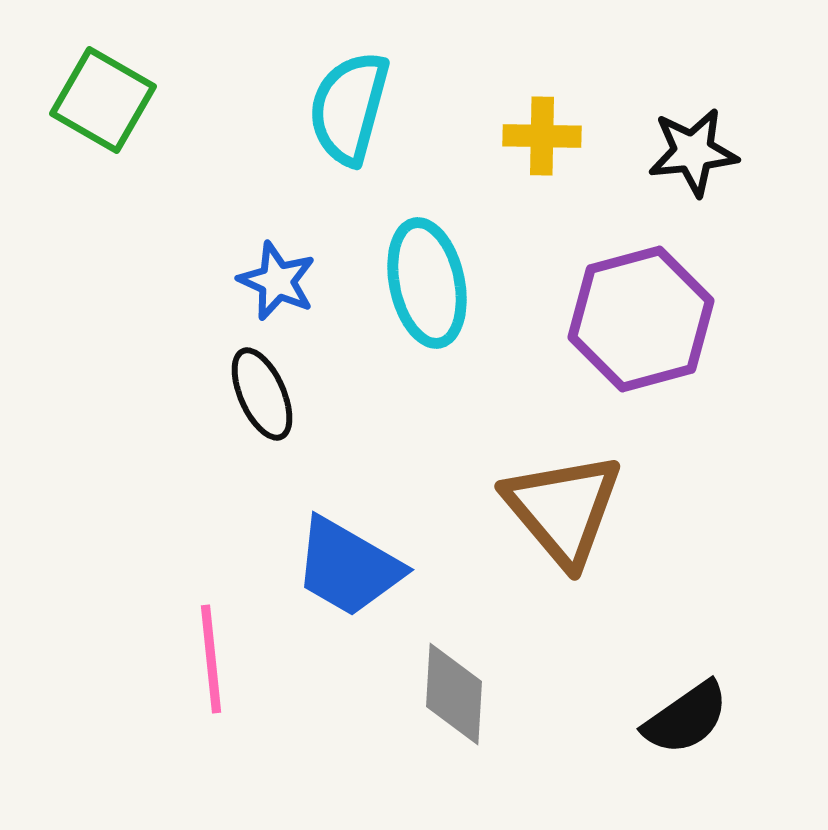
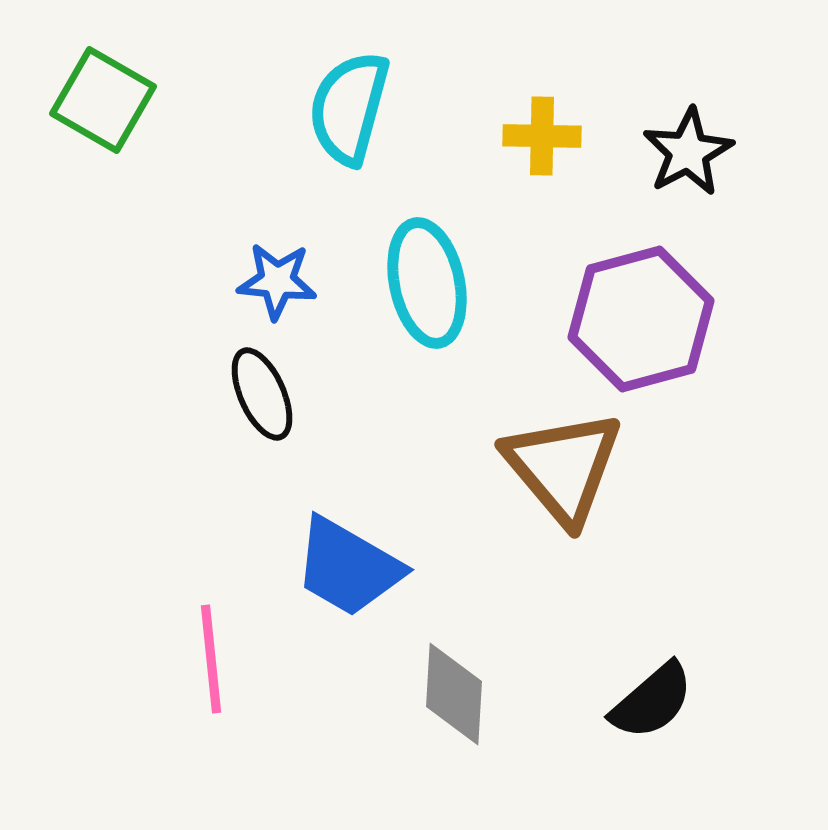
black star: moved 5 px left; rotated 22 degrees counterclockwise
blue star: rotated 18 degrees counterclockwise
brown triangle: moved 42 px up
black semicircle: moved 34 px left, 17 px up; rotated 6 degrees counterclockwise
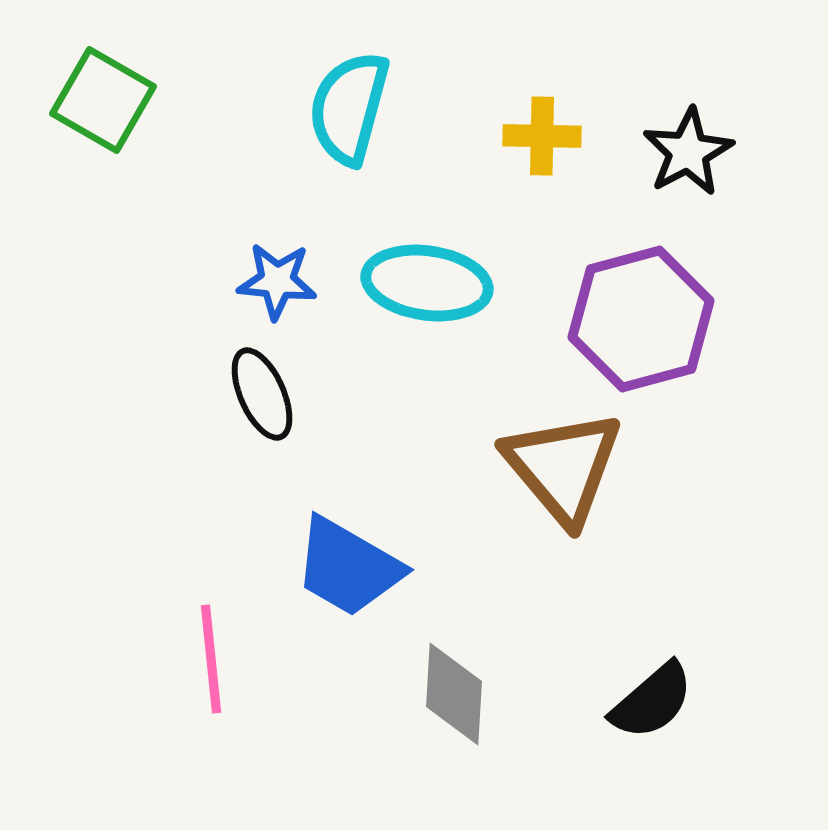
cyan ellipse: rotated 70 degrees counterclockwise
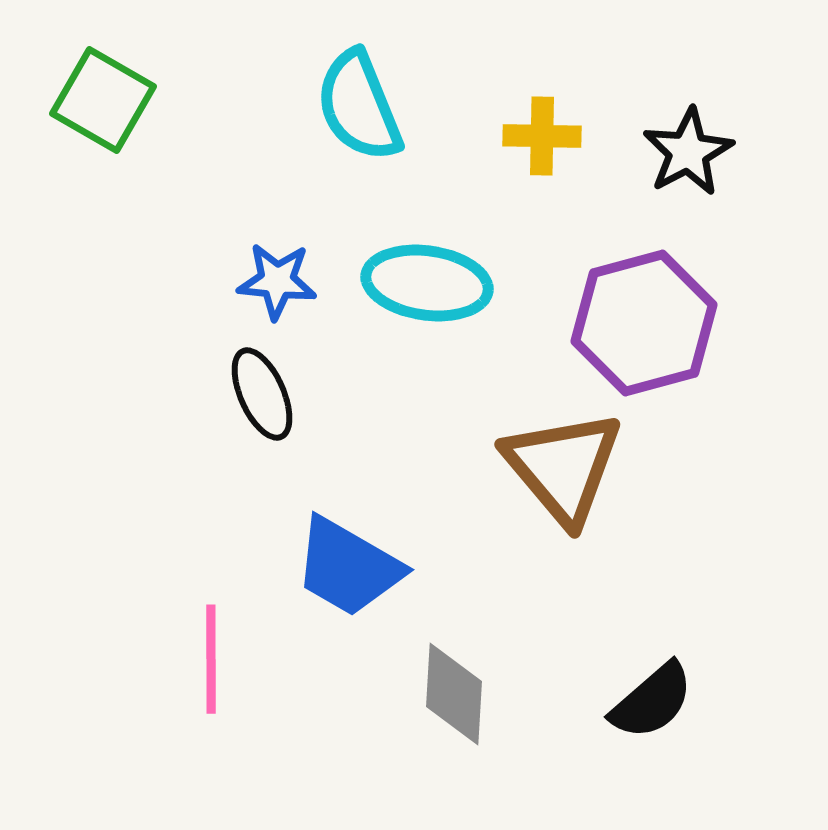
cyan semicircle: moved 10 px right, 2 px up; rotated 37 degrees counterclockwise
purple hexagon: moved 3 px right, 4 px down
pink line: rotated 6 degrees clockwise
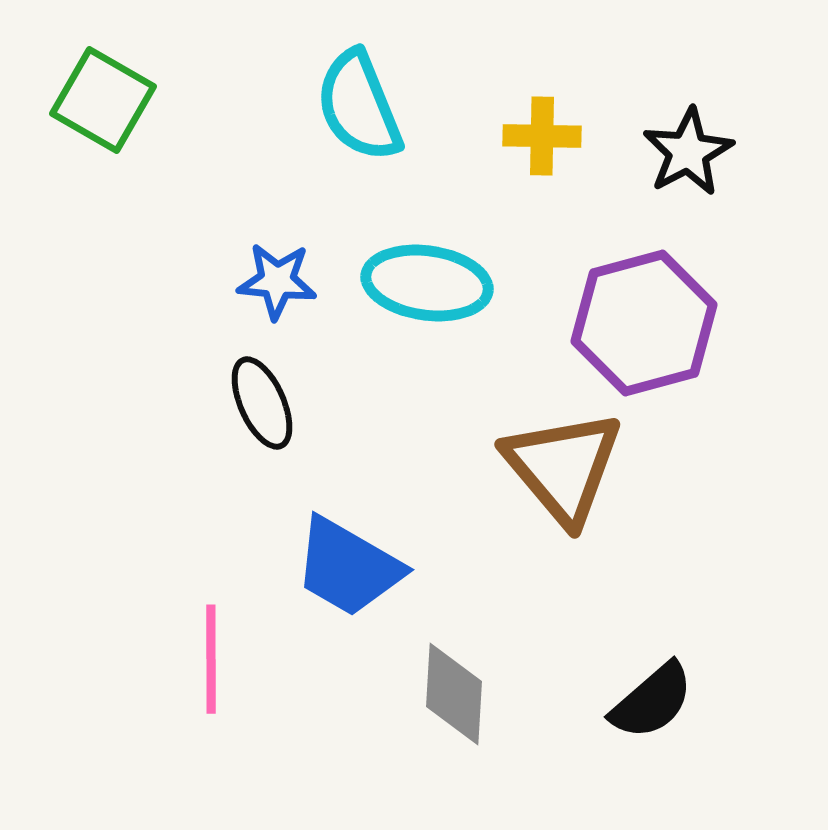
black ellipse: moved 9 px down
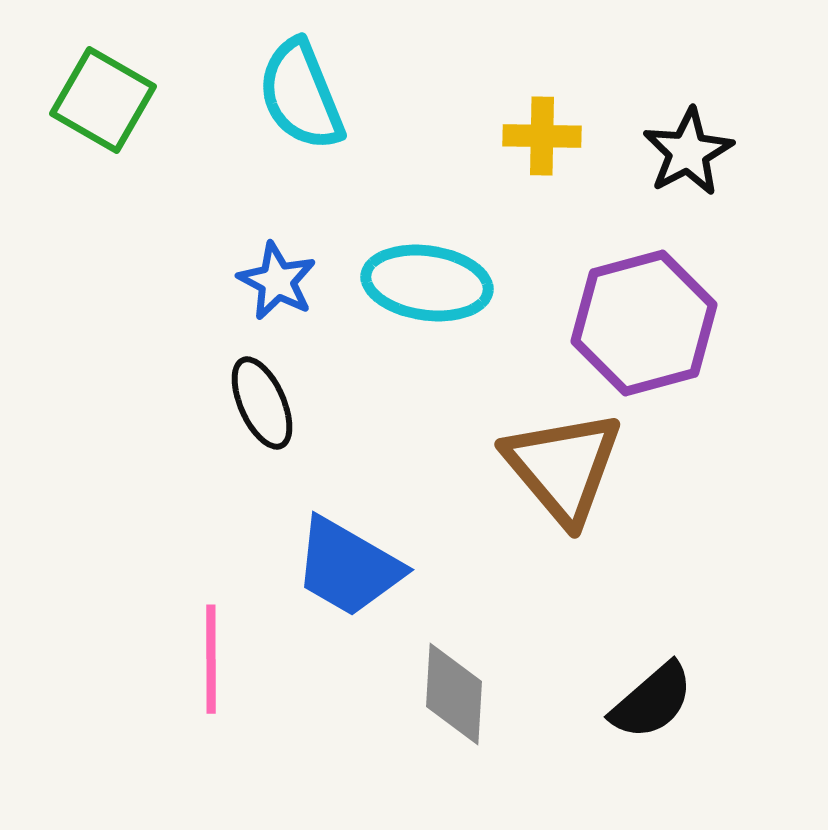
cyan semicircle: moved 58 px left, 11 px up
blue star: rotated 22 degrees clockwise
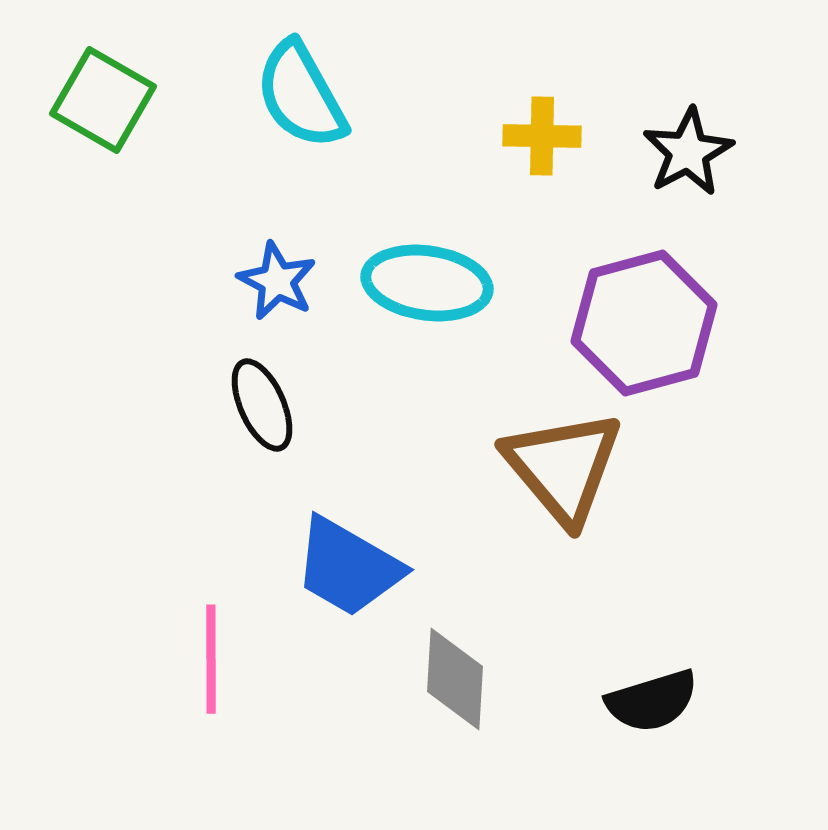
cyan semicircle: rotated 7 degrees counterclockwise
black ellipse: moved 2 px down
gray diamond: moved 1 px right, 15 px up
black semicircle: rotated 24 degrees clockwise
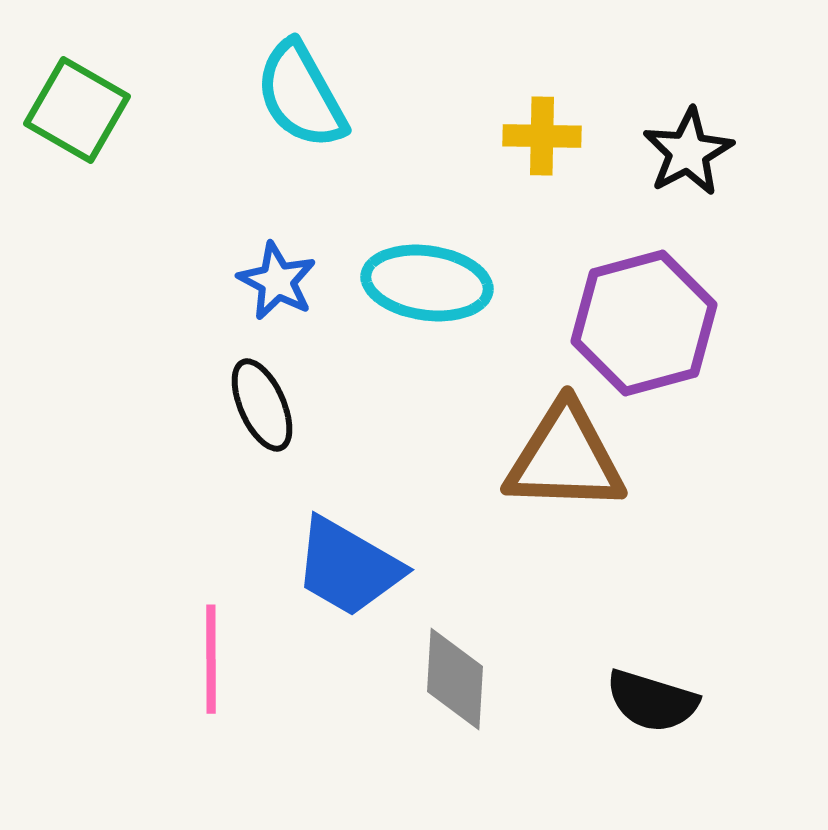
green square: moved 26 px left, 10 px down
brown triangle: moved 2 px right, 9 px up; rotated 48 degrees counterclockwise
black semicircle: rotated 34 degrees clockwise
